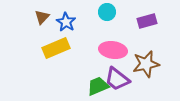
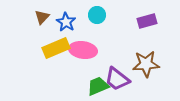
cyan circle: moved 10 px left, 3 px down
pink ellipse: moved 30 px left
brown star: rotated 8 degrees clockwise
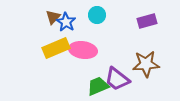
brown triangle: moved 11 px right
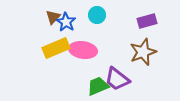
brown star: moved 3 px left, 12 px up; rotated 16 degrees counterclockwise
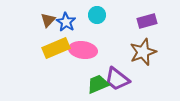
brown triangle: moved 5 px left, 3 px down
green trapezoid: moved 2 px up
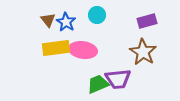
brown triangle: rotated 21 degrees counterclockwise
yellow rectangle: rotated 16 degrees clockwise
brown star: rotated 20 degrees counterclockwise
purple trapezoid: moved 1 px right; rotated 44 degrees counterclockwise
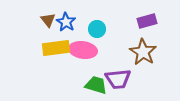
cyan circle: moved 14 px down
green trapezoid: moved 2 px left, 1 px down; rotated 40 degrees clockwise
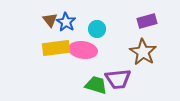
brown triangle: moved 2 px right
